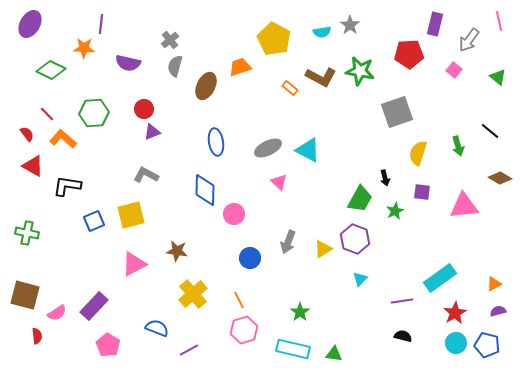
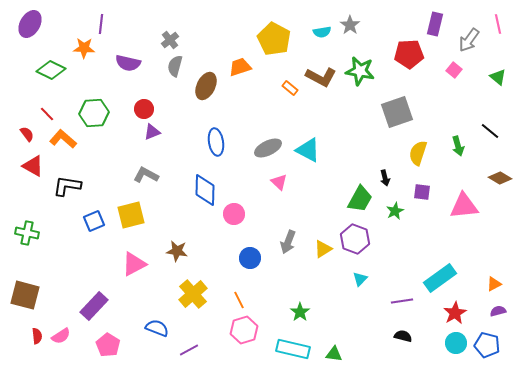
pink line at (499, 21): moved 1 px left, 3 px down
pink semicircle at (57, 313): moved 4 px right, 23 px down
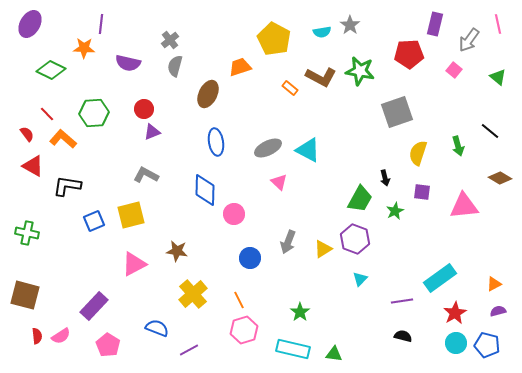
brown ellipse at (206, 86): moved 2 px right, 8 px down
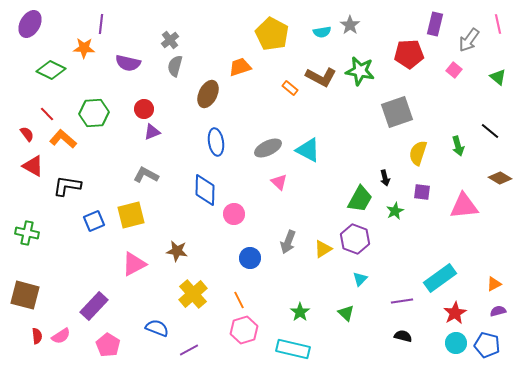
yellow pentagon at (274, 39): moved 2 px left, 5 px up
green triangle at (334, 354): moved 12 px right, 41 px up; rotated 36 degrees clockwise
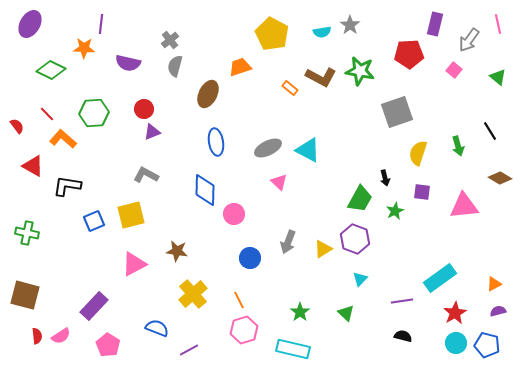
black line at (490, 131): rotated 18 degrees clockwise
red semicircle at (27, 134): moved 10 px left, 8 px up
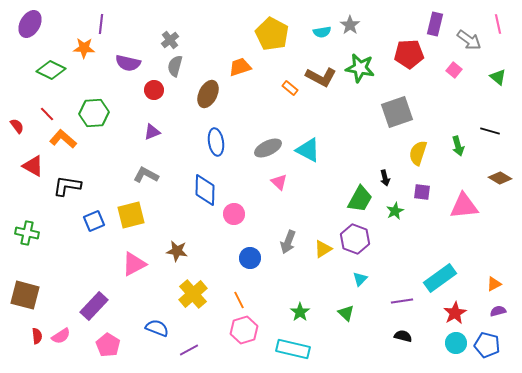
gray arrow at (469, 40): rotated 90 degrees counterclockwise
green star at (360, 71): moved 3 px up
red circle at (144, 109): moved 10 px right, 19 px up
black line at (490, 131): rotated 42 degrees counterclockwise
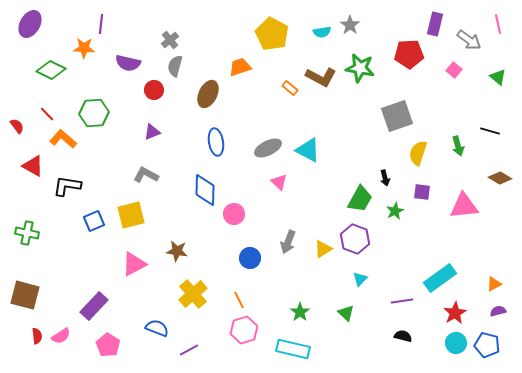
gray square at (397, 112): moved 4 px down
